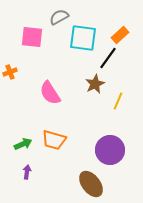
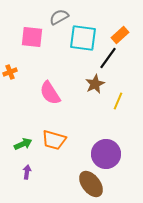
purple circle: moved 4 px left, 4 px down
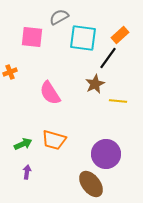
yellow line: rotated 72 degrees clockwise
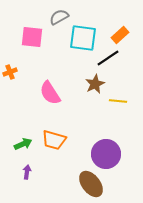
black line: rotated 20 degrees clockwise
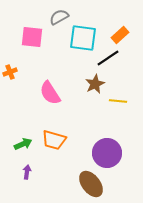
purple circle: moved 1 px right, 1 px up
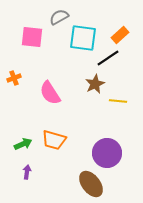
orange cross: moved 4 px right, 6 px down
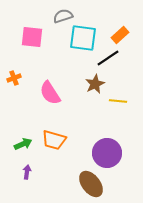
gray semicircle: moved 4 px right, 1 px up; rotated 12 degrees clockwise
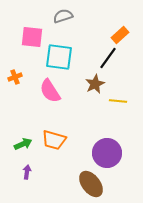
cyan square: moved 24 px left, 19 px down
black line: rotated 20 degrees counterclockwise
orange cross: moved 1 px right, 1 px up
pink semicircle: moved 2 px up
